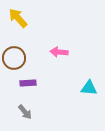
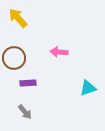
cyan triangle: moved 1 px left; rotated 24 degrees counterclockwise
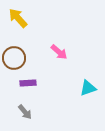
pink arrow: rotated 144 degrees counterclockwise
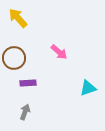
gray arrow: rotated 119 degrees counterclockwise
